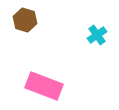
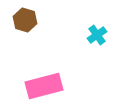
pink rectangle: rotated 36 degrees counterclockwise
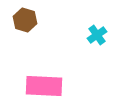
pink rectangle: rotated 18 degrees clockwise
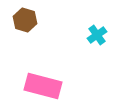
pink rectangle: moved 1 px left; rotated 12 degrees clockwise
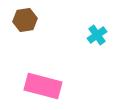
brown hexagon: rotated 25 degrees counterclockwise
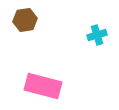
cyan cross: rotated 18 degrees clockwise
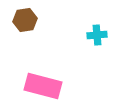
cyan cross: rotated 12 degrees clockwise
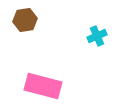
cyan cross: moved 1 px down; rotated 18 degrees counterclockwise
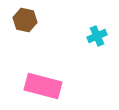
brown hexagon: rotated 20 degrees clockwise
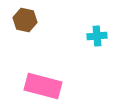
cyan cross: rotated 18 degrees clockwise
